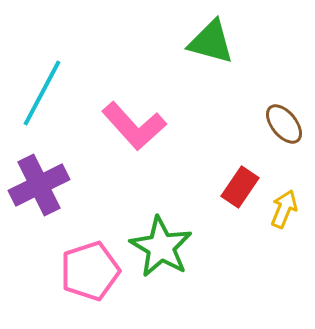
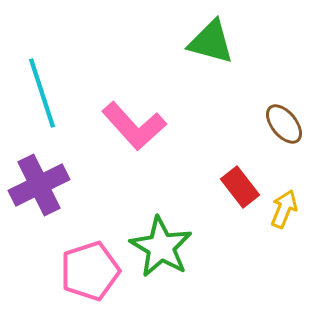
cyan line: rotated 46 degrees counterclockwise
red rectangle: rotated 72 degrees counterclockwise
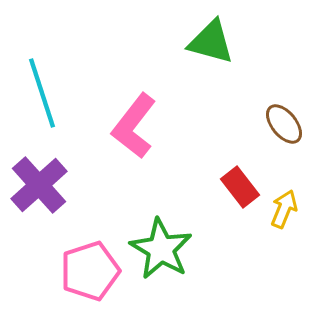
pink L-shape: rotated 80 degrees clockwise
purple cross: rotated 16 degrees counterclockwise
green star: moved 2 px down
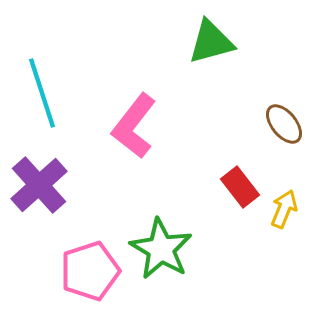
green triangle: rotated 30 degrees counterclockwise
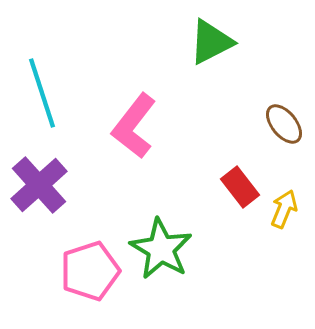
green triangle: rotated 12 degrees counterclockwise
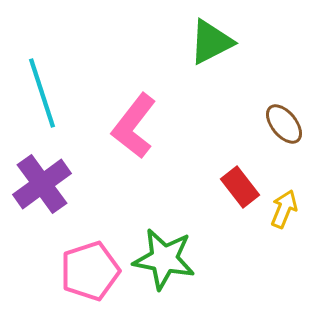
purple cross: moved 3 px right, 1 px up; rotated 6 degrees clockwise
green star: moved 3 px right, 10 px down; rotated 20 degrees counterclockwise
